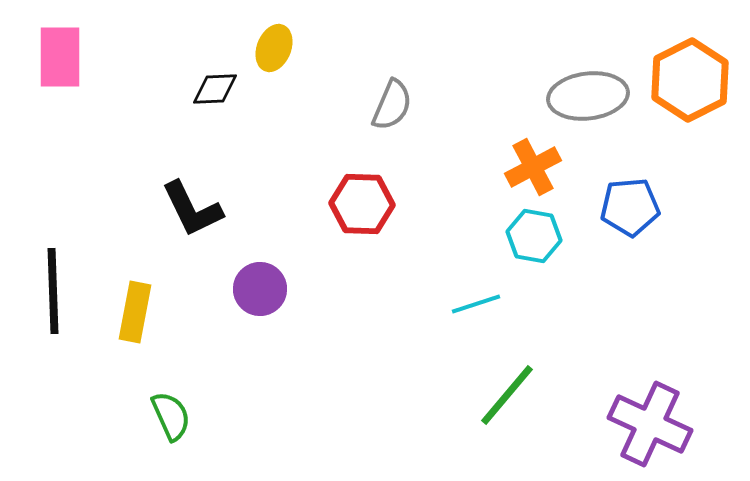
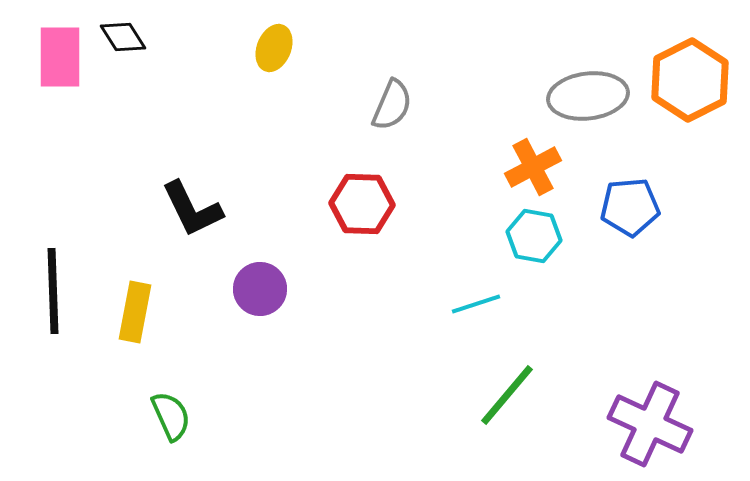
black diamond: moved 92 px left, 52 px up; rotated 60 degrees clockwise
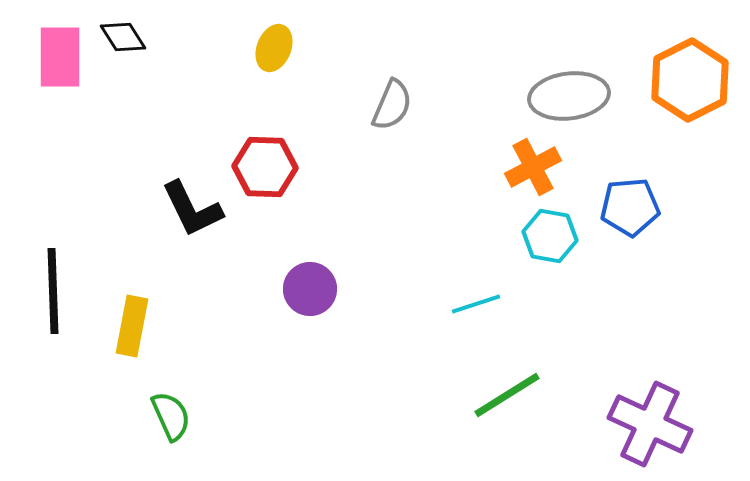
gray ellipse: moved 19 px left
red hexagon: moved 97 px left, 37 px up
cyan hexagon: moved 16 px right
purple circle: moved 50 px right
yellow rectangle: moved 3 px left, 14 px down
green line: rotated 18 degrees clockwise
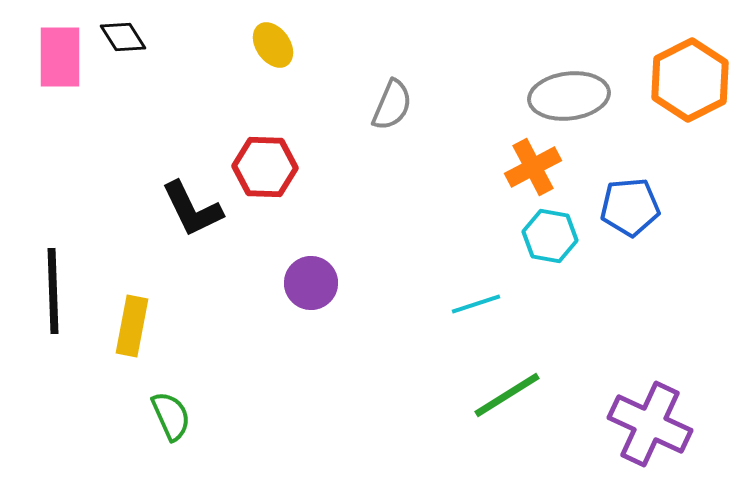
yellow ellipse: moved 1 px left, 3 px up; rotated 57 degrees counterclockwise
purple circle: moved 1 px right, 6 px up
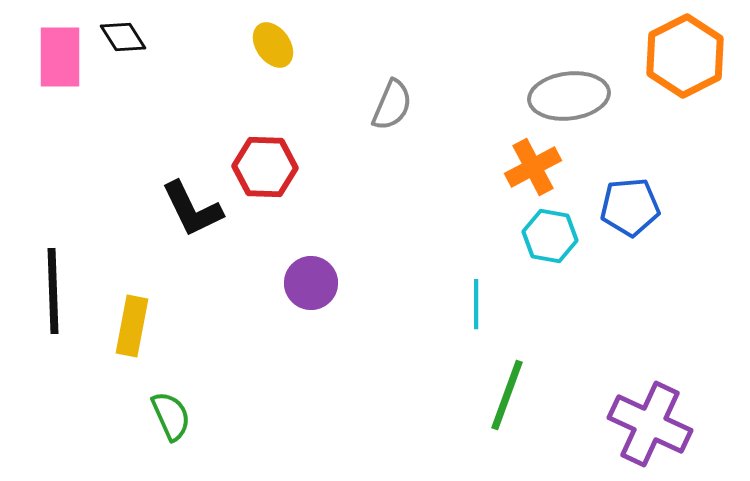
orange hexagon: moved 5 px left, 24 px up
cyan line: rotated 72 degrees counterclockwise
green line: rotated 38 degrees counterclockwise
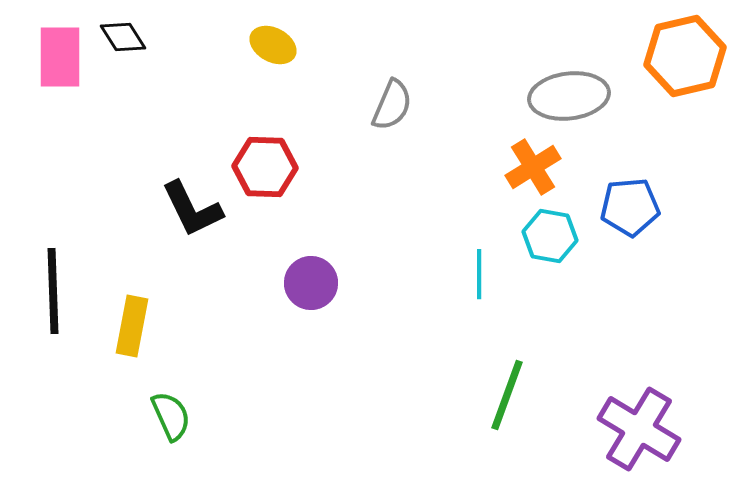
yellow ellipse: rotated 27 degrees counterclockwise
orange hexagon: rotated 14 degrees clockwise
orange cross: rotated 4 degrees counterclockwise
cyan line: moved 3 px right, 30 px up
purple cross: moved 11 px left, 5 px down; rotated 6 degrees clockwise
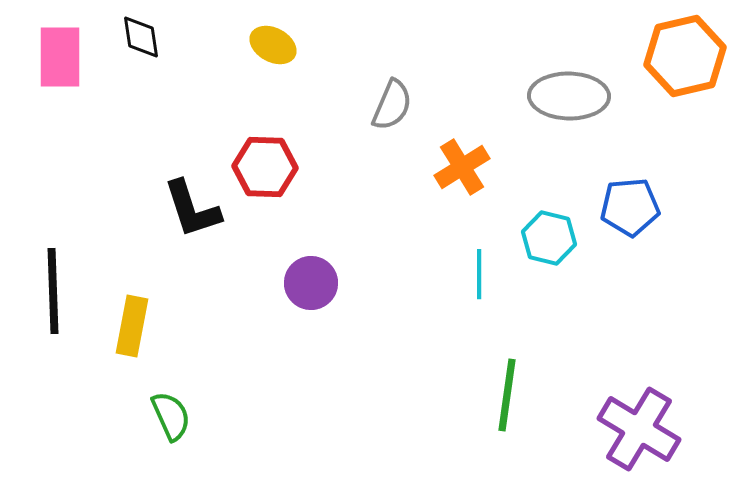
black diamond: moved 18 px right; rotated 24 degrees clockwise
gray ellipse: rotated 8 degrees clockwise
orange cross: moved 71 px left
black L-shape: rotated 8 degrees clockwise
cyan hexagon: moved 1 px left, 2 px down; rotated 4 degrees clockwise
green line: rotated 12 degrees counterclockwise
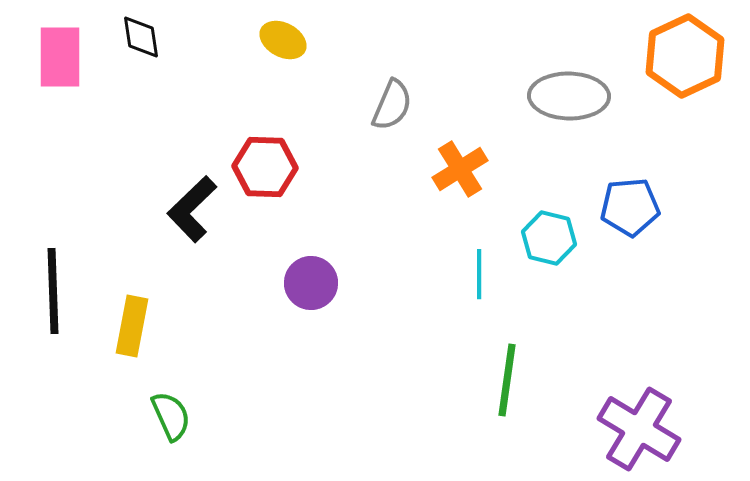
yellow ellipse: moved 10 px right, 5 px up
orange hexagon: rotated 12 degrees counterclockwise
orange cross: moved 2 px left, 2 px down
black L-shape: rotated 64 degrees clockwise
green line: moved 15 px up
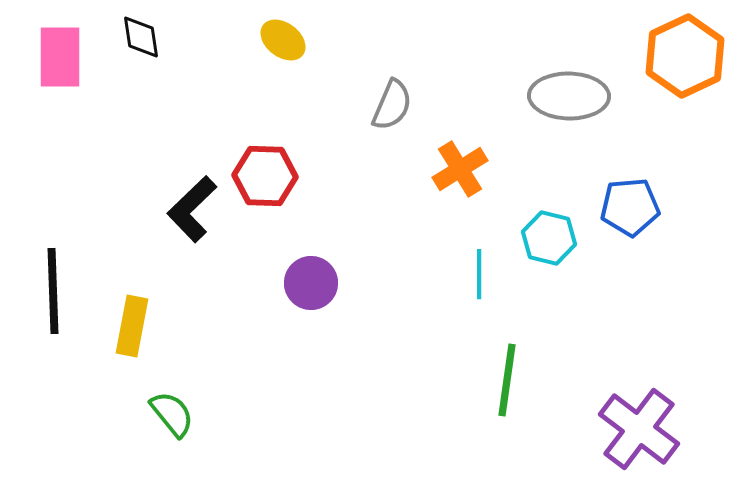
yellow ellipse: rotated 9 degrees clockwise
red hexagon: moved 9 px down
green semicircle: moved 1 px right, 2 px up; rotated 15 degrees counterclockwise
purple cross: rotated 6 degrees clockwise
